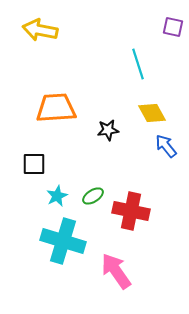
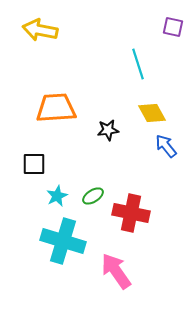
red cross: moved 2 px down
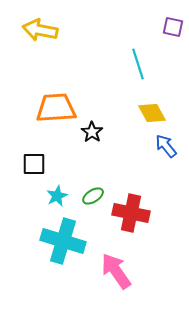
black star: moved 16 px left, 2 px down; rotated 30 degrees counterclockwise
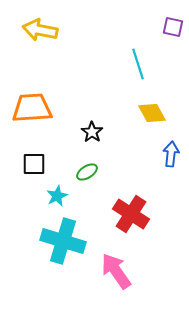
orange trapezoid: moved 24 px left
blue arrow: moved 5 px right, 8 px down; rotated 45 degrees clockwise
green ellipse: moved 6 px left, 24 px up
red cross: moved 1 px down; rotated 21 degrees clockwise
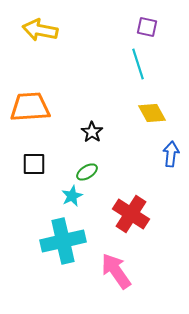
purple square: moved 26 px left
orange trapezoid: moved 2 px left, 1 px up
cyan star: moved 15 px right
cyan cross: rotated 30 degrees counterclockwise
